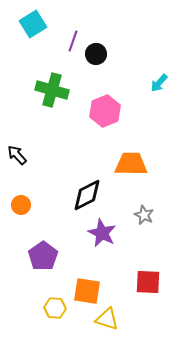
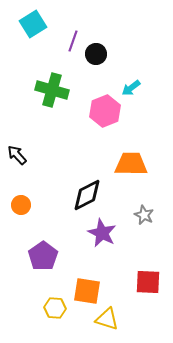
cyan arrow: moved 28 px left, 5 px down; rotated 12 degrees clockwise
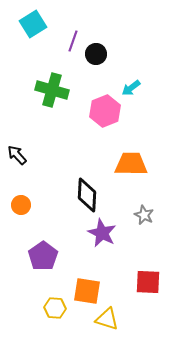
black diamond: rotated 60 degrees counterclockwise
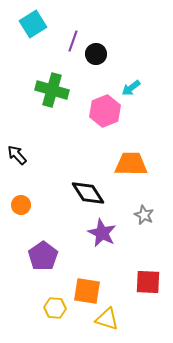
black diamond: moved 1 px right, 2 px up; rotated 36 degrees counterclockwise
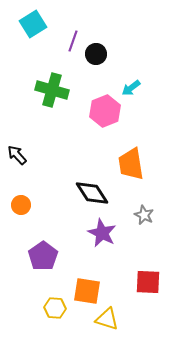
orange trapezoid: rotated 100 degrees counterclockwise
black diamond: moved 4 px right
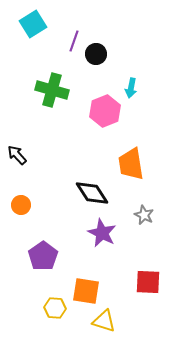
purple line: moved 1 px right
cyan arrow: rotated 42 degrees counterclockwise
orange square: moved 1 px left
yellow triangle: moved 3 px left, 2 px down
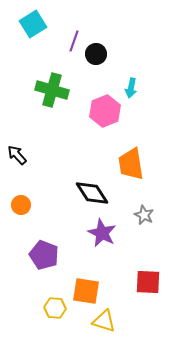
purple pentagon: moved 1 px right, 1 px up; rotated 16 degrees counterclockwise
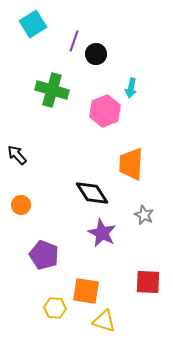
orange trapezoid: rotated 12 degrees clockwise
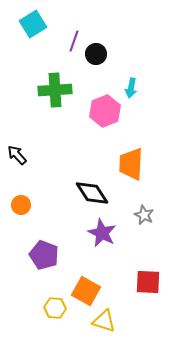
green cross: moved 3 px right; rotated 20 degrees counterclockwise
orange square: rotated 20 degrees clockwise
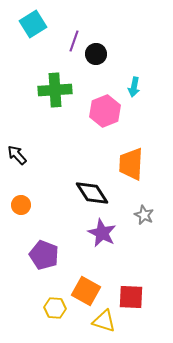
cyan arrow: moved 3 px right, 1 px up
red square: moved 17 px left, 15 px down
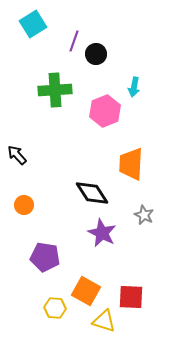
orange circle: moved 3 px right
purple pentagon: moved 1 px right, 2 px down; rotated 12 degrees counterclockwise
